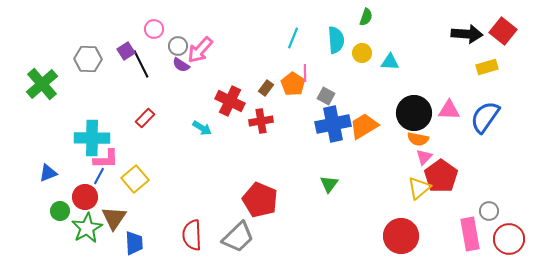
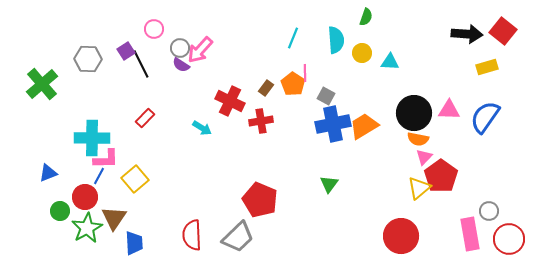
gray circle at (178, 46): moved 2 px right, 2 px down
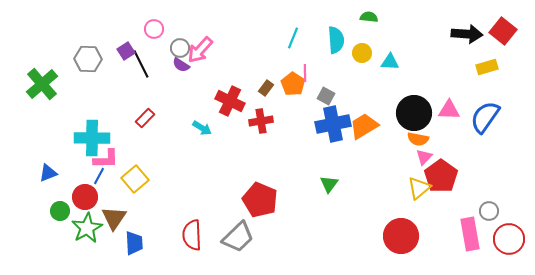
green semicircle at (366, 17): moved 3 px right; rotated 102 degrees counterclockwise
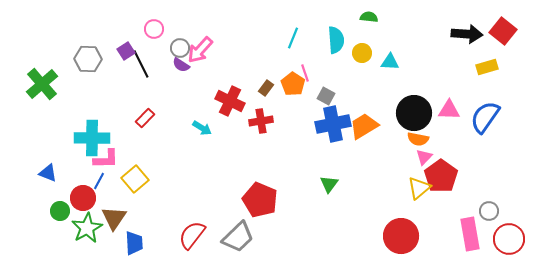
pink line at (305, 73): rotated 18 degrees counterclockwise
blue triangle at (48, 173): rotated 42 degrees clockwise
blue line at (99, 176): moved 5 px down
red circle at (85, 197): moved 2 px left, 1 px down
red semicircle at (192, 235): rotated 40 degrees clockwise
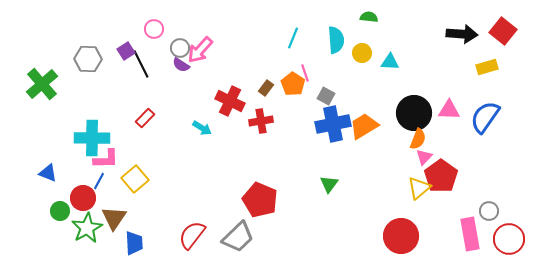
black arrow at (467, 34): moved 5 px left
orange semicircle at (418, 139): rotated 80 degrees counterclockwise
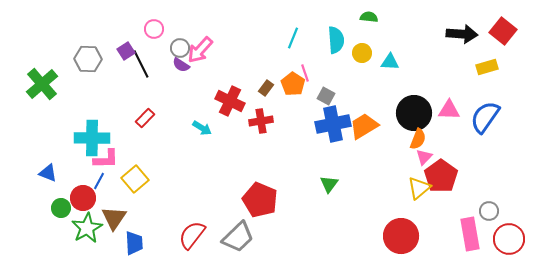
green circle at (60, 211): moved 1 px right, 3 px up
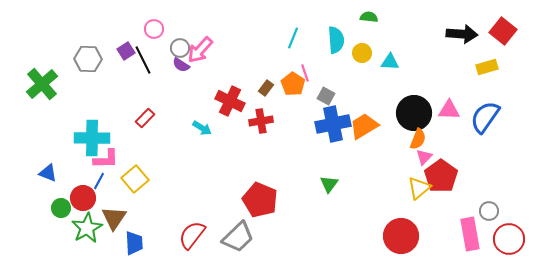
black line at (141, 64): moved 2 px right, 4 px up
